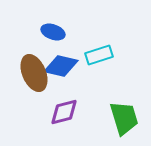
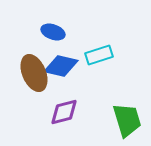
green trapezoid: moved 3 px right, 2 px down
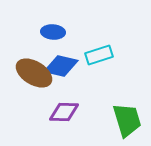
blue ellipse: rotated 15 degrees counterclockwise
brown ellipse: rotated 36 degrees counterclockwise
purple diamond: rotated 16 degrees clockwise
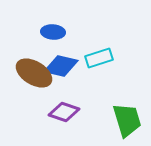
cyan rectangle: moved 3 px down
purple diamond: rotated 16 degrees clockwise
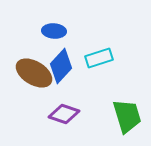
blue ellipse: moved 1 px right, 1 px up
blue diamond: rotated 60 degrees counterclockwise
purple diamond: moved 2 px down
green trapezoid: moved 4 px up
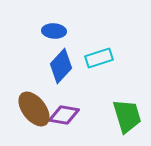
brown ellipse: moved 36 px down; rotated 21 degrees clockwise
purple diamond: moved 1 px down; rotated 8 degrees counterclockwise
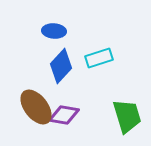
brown ellipse: moved 2 px right, 2 px up
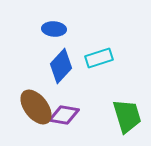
blue ellipse: moved 2 px up
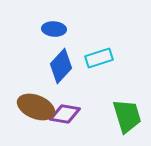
brown ellipse: rotated 30 degrees counterclockwise
purple diamond: moved 1 px right, 1 px up
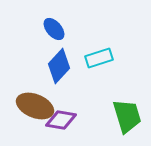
blue ellipse: rotated 45 degrees clockwise
blue diamond: moved 2 px left
brown ellipse: moved 1 px left, 1 px up
purple diamond: moved 4 px left, 6 px down
